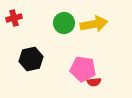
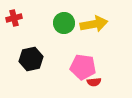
pink pentagon: moved 2 px up
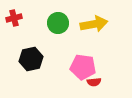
green circle: moved 6 px left
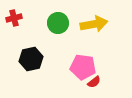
red semicircle: rotated 32 degrees counterclockwise
